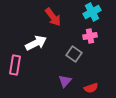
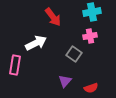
cyan cross: rotated 18 degrees clockwise
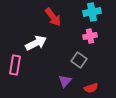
gray square: moved 5 px right, 6 px down
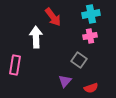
cyan cross: moved 1 px left, 2 px down
white arrow: moved 6 px up; rotated 65 degrees counterclockwise
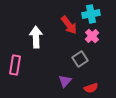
red arrow: moved 16 px right, 8 px down
pink cross: moved 2 px right; rotated 32 degrees counterclockwise
gray square: moved 1 px right, 1 px up; rotated 21 degrees clockwise
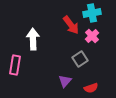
cyan cross: moved 1 px right, 1 px up
red arrow: moved 2 px right
white arrow: moved 3 px left, 2 px down
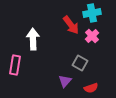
gray square: moved 4 px down; rotated 28 degrees counterclockwise
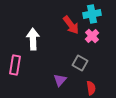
cyan cross: moved 1 px down
purple triangle: moved 5 px left, 1 px up
red semicircle: rotated 80 degrees counterclockwise
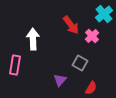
cyan cross: moved 12 px right; rotated 30 degrees counterclockwise
red semicircle: rotated 40 degrees clockwise
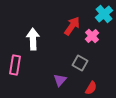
red arrow: moved 1 px right, 1 px down; rotated 108 degrees counterclockwise
